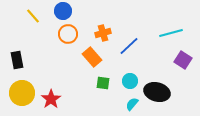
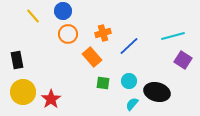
cyan line: moved 2 px right, 3 px down
cyan circle: moved 1 px left
yellow circle: moved 1 px right, 1 px up
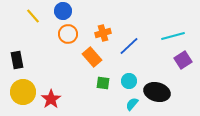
purple square: rotated 24 degrees clockwise
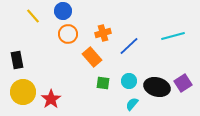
purple square: moved 23 px down
black ellipse: moved 5 px up
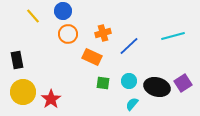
orange rectangle: rotated 24 degrees counterclockwise
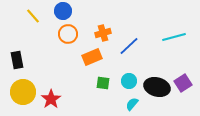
cyan line: moved 1 px right, 1 px down
orange rectangle: rotated 48 degrees counterclockwise
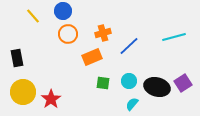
black rectangle: moved 2 px up
